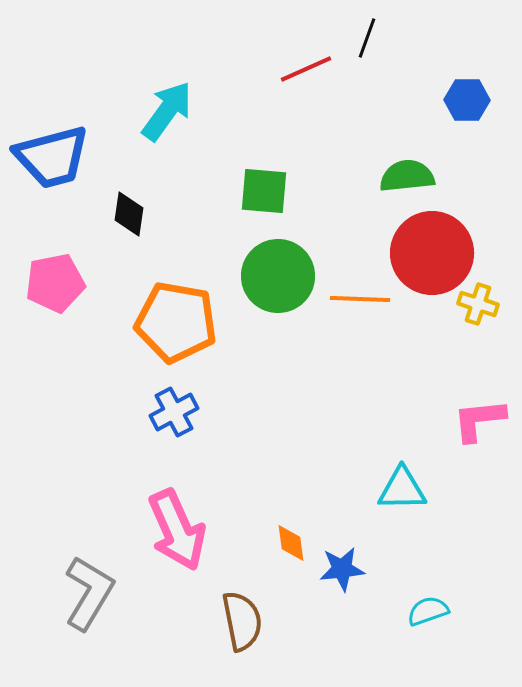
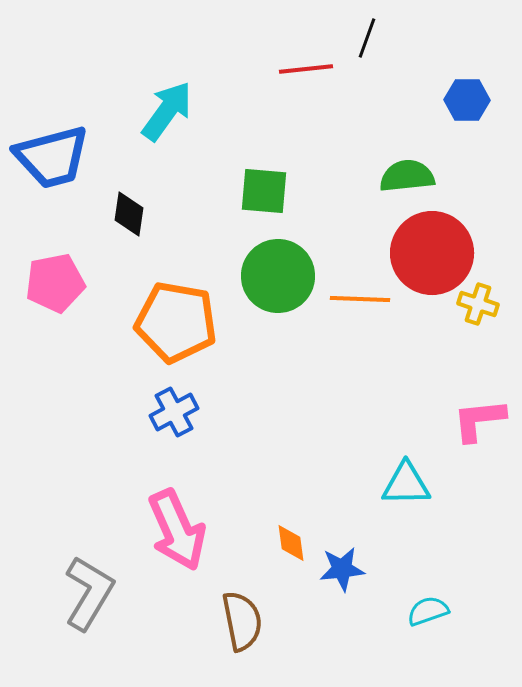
red line: rotated 18 degrees clockwise
cyan triangle: moved 4 px right, 5 px up
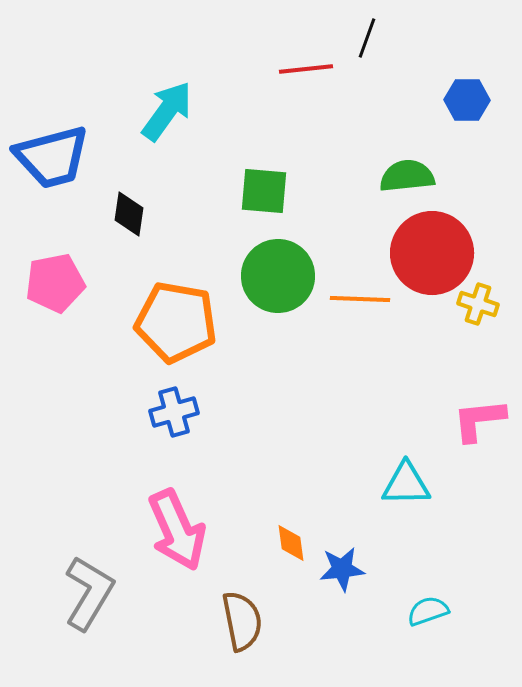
blue cross: rotated 12 degrees clockwise
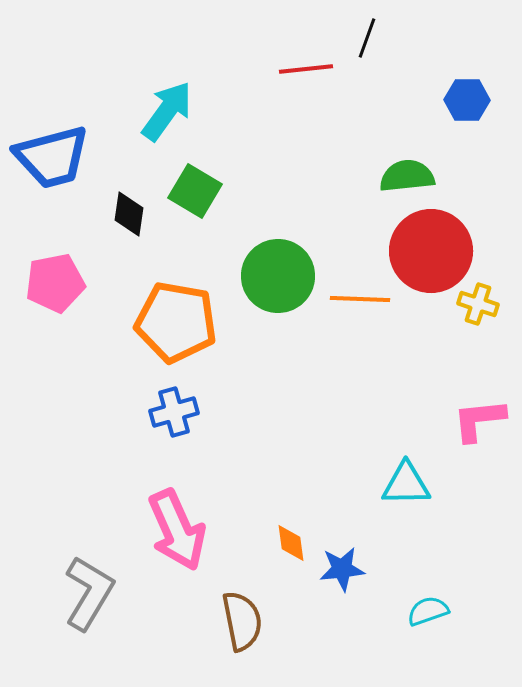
green square: moved 69 px left; rotated 26 degrees clockwise
red circle: moved 1 px left, 2 px up
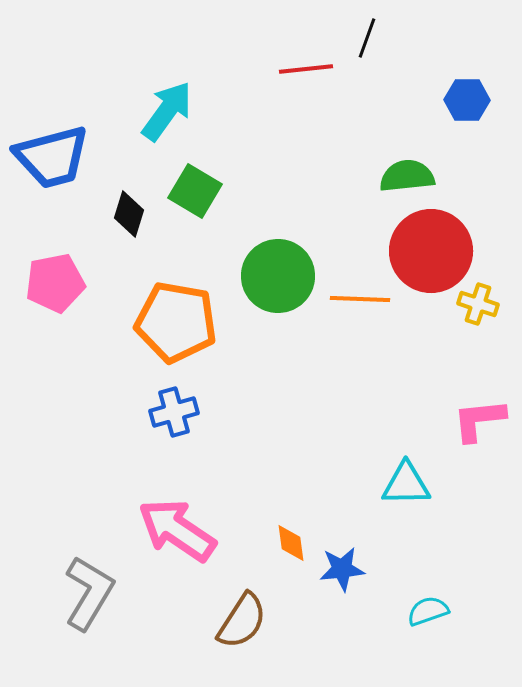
black diamond: rotated 9 degrees clockwise
pink arrow: rotated 148 degrees clockwise
brown semicircle: rotated 44 degrees clockwise
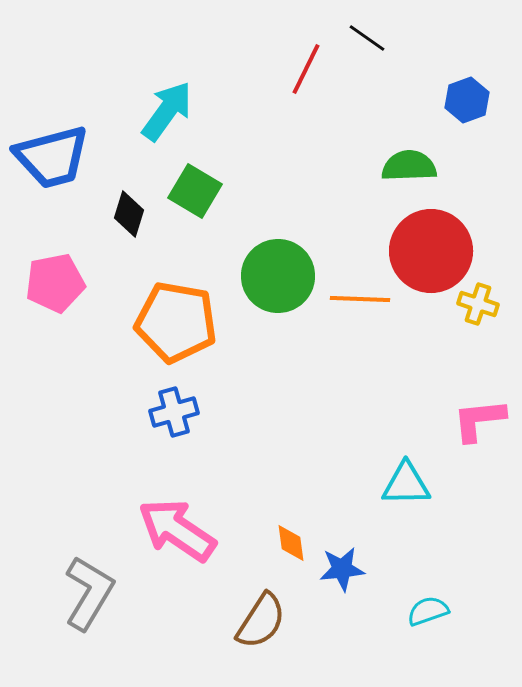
black line: rotated 75 degrees counterclockwise
red line: rotated 58 degrees counterclockwise
blue hexagon: rotated 21 degrees counterclockwise
green semicircle: moved 2 px right, 10 px up; rotated 4 degrees clockwise
brown semicircle: moved 19 px right
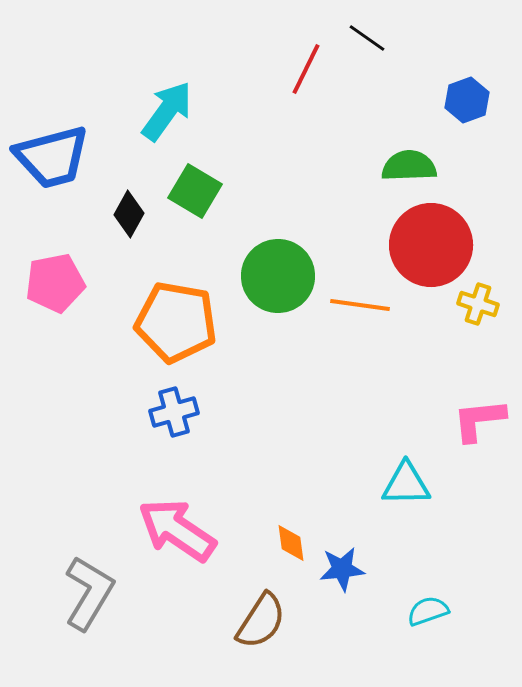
black diamond: rotated 12 degrees clockwise
red circle: moved 6 px up
orange line: moved 6 px down; rotated 6 degrees clockwise
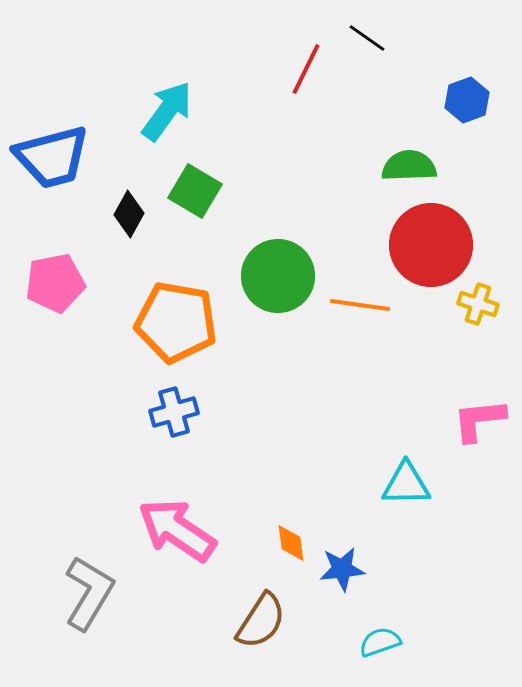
cyan semicircle: moved 48 px left, 31 px down
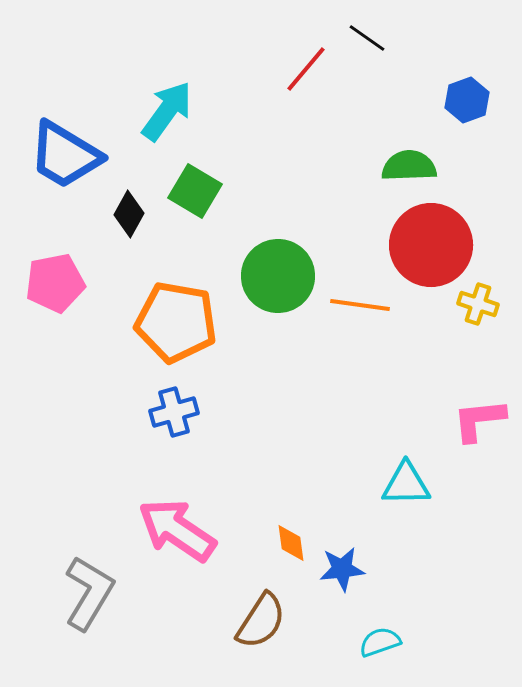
red line: rotated 14 degrees clockwise
blue trapezoid: moved 13 px right, 2 px up; rotated 46 degrees clockwise
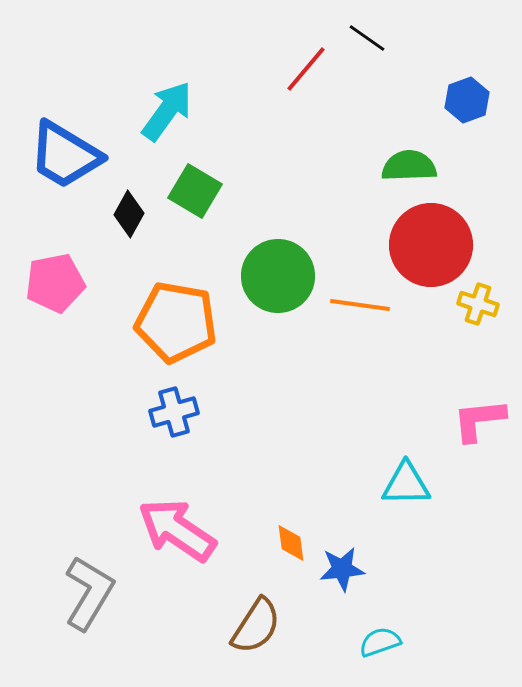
brown semicircle: moved 5 px left, 5 px down
